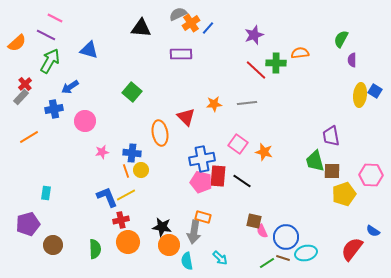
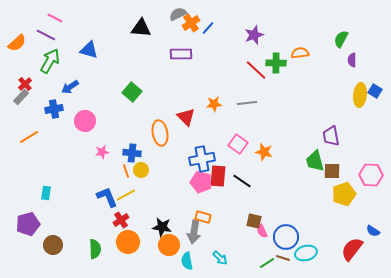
red cross at (121, 220): rotated 21 degrees counterclockwise
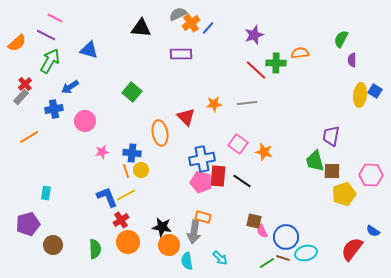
purple trapezoid at (331, 136): rotated 20 degrees clockwise
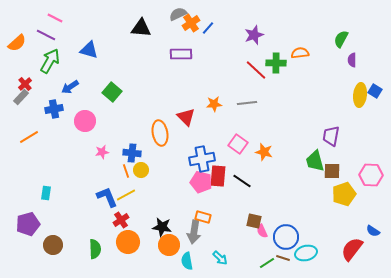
green square at (132, 92): moved 20 px left
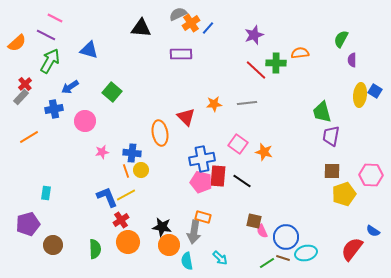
green trapezoid at (315, 161): moved 7 px right, 49 px up
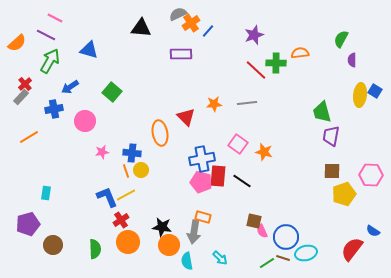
blue line at (208, 28): moved 3 px down
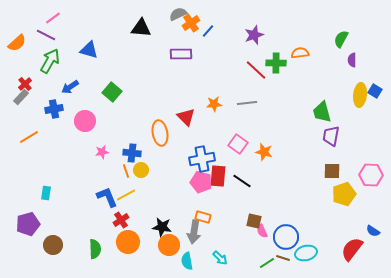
pink line at (55, 18): moved 2 px left; rotated 63 degrees counterclockwise
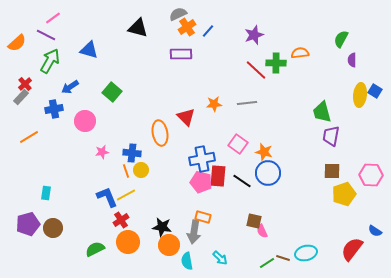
orange cross at (191, 23): moved 4 px left, 4 px down
black triangle at (141, 28): moved 3 px left; rotated 10 degrees clockwise
blue semicircle at (373, 231): moved 2 px right
blue circle at (286, 237): moved 18 px left, 64 px up
brown circle at (53, 245): moved 17 px up
green semicircle at (95, 249): rotated 114 degrees counterclockwise
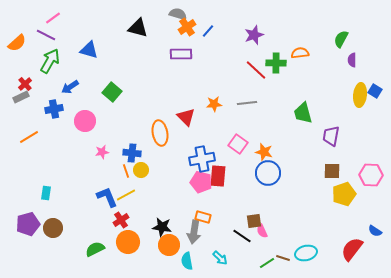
gray semicircle at (178, 14): rotated 42 degrees clockwise
gray rectangle at (21, 97): rotated 21 degrees clockwise
green trapezoid at (322, 112): moved 19 px left, 1 px down
black line at (242, 181): moved 55 px down
brown square at (254, 221): rotated 21 degrees counterclockwise
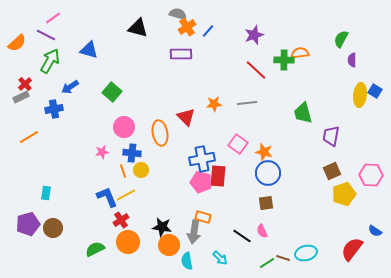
green cross at (276, 63): moved 8 px right, 3 px up
pink circle at (85, 121): moved 39 px right, 6 px down
orange line at (126, 171): moved 3 px left
brown square at (332, 171): rotated 24 degrees counterclockwise
brown square at (254, 221): moved 12 px right, 18 px up
